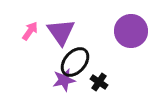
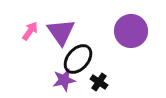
black ellipse: moved 3 px right, 3 px up
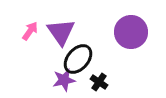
purple circle: moved 1 px down
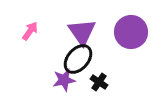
purple triangle: moved 21 px right
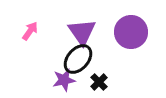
black cross: rotated 12 degrees clockwise
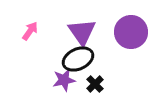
black ellipse: rotated 24 degrees clockwise
black cross: moved 4 px left, 2 px down
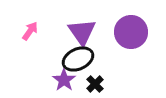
purple star: rotated 25 degrees counterclockwise
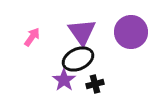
pink arrow: moved 2 px right, 6 px down
black cross: rotated 30 degrees clockwise
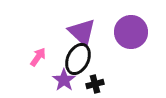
purple triangle: rotated 12 degrees counterclockwise
pink arrow: moved 6 px right, 20 px down
black ellipse: rotated 40 degrees counterclockwise
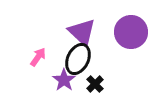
black cross: rotated 30 degrees counterclockwise
